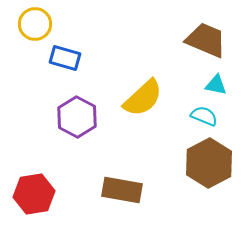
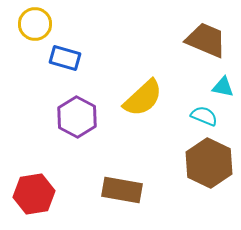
cyan triangle: moved 7 px right, 2 px down
brown hexagon: rotated 6 degrees counterclockwise
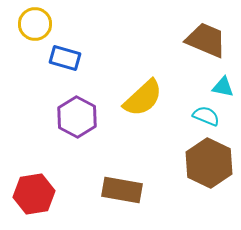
cyan semicircle: moved 2 px right
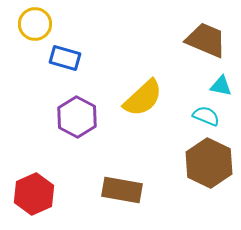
cyan triangle: moved 2 px left, 1 px up
red hexagon: rotated 15 degrees counterclockwise
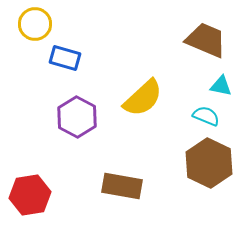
brown rectangle: moved 4 px up
red hexagon: moved 4 px left, 1 px down; rotated 15 degrees clockwise
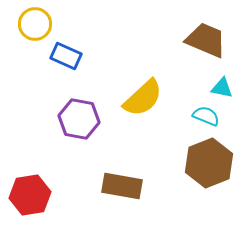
blue rectangle: moved 1 px right, 2 px up; rotated 8 degrees clockwise
cyan triangle: moved 1 px right, 2 px down
purple hexagon: moved 2 px right, 2 px down; rotated 18 degrees counterclockwise
brown hexagon: rotated 12 degrees clockwise
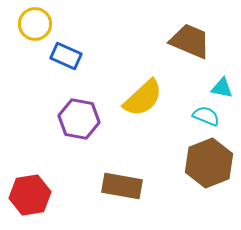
brown trapezoid: moved 16 px left, 1 px down
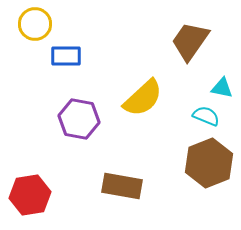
brown trapezoid: rotated 78 degrees counterclockwise
blue rectangle: rotated 24 degrees counterclockwise
